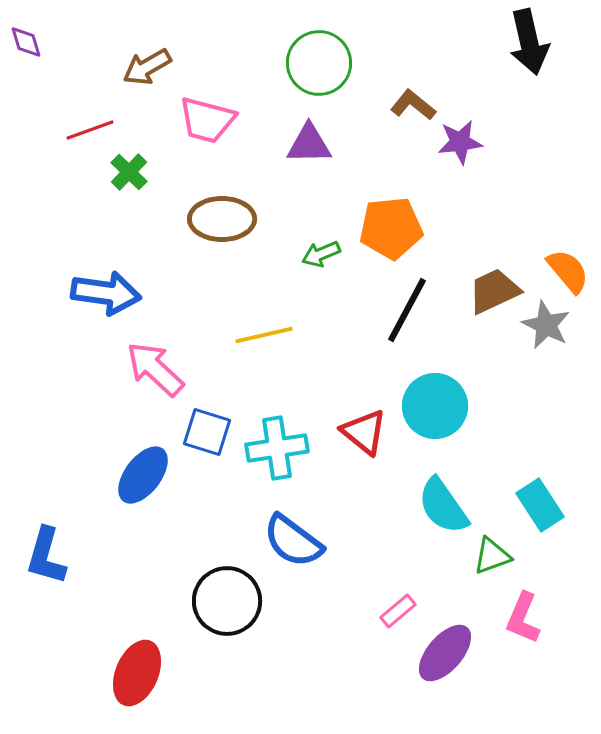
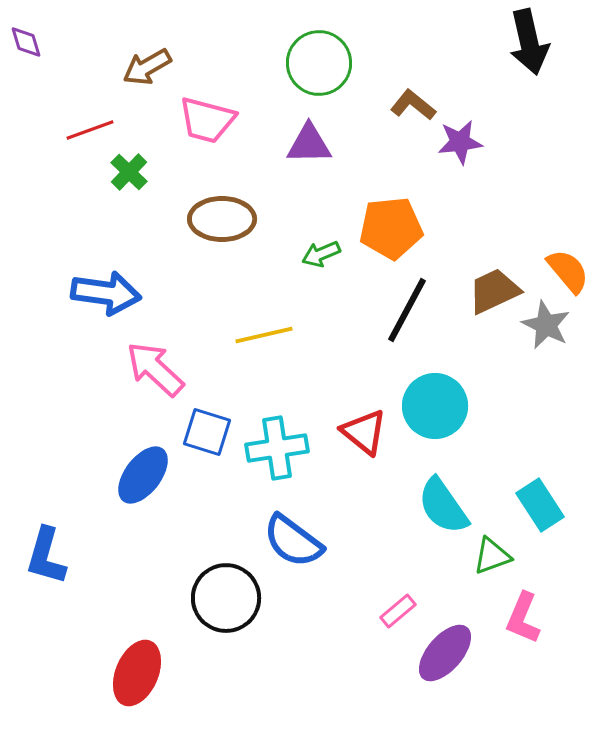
black circle: moved 1 px left, 3 px up
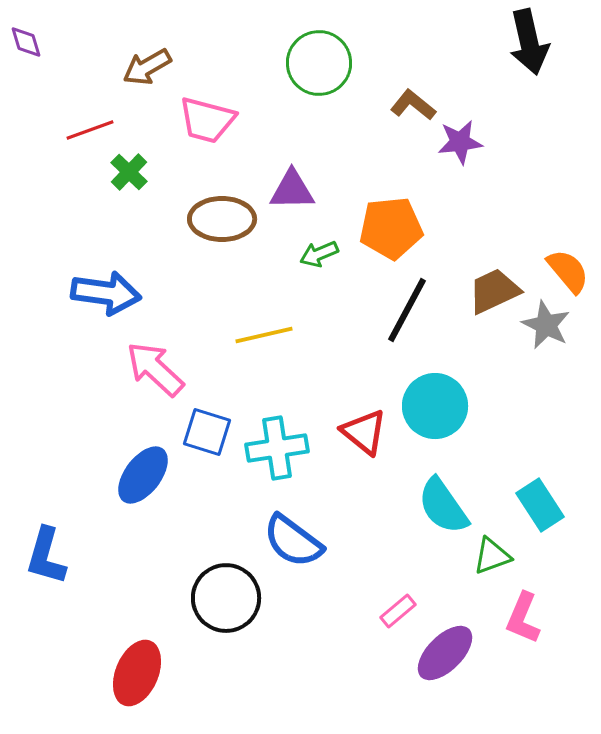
purple triangle: moved 17 px left, 46 px down
green arrow: moved 2 px left
purple ellipse: rotated 4 degrees clockwise
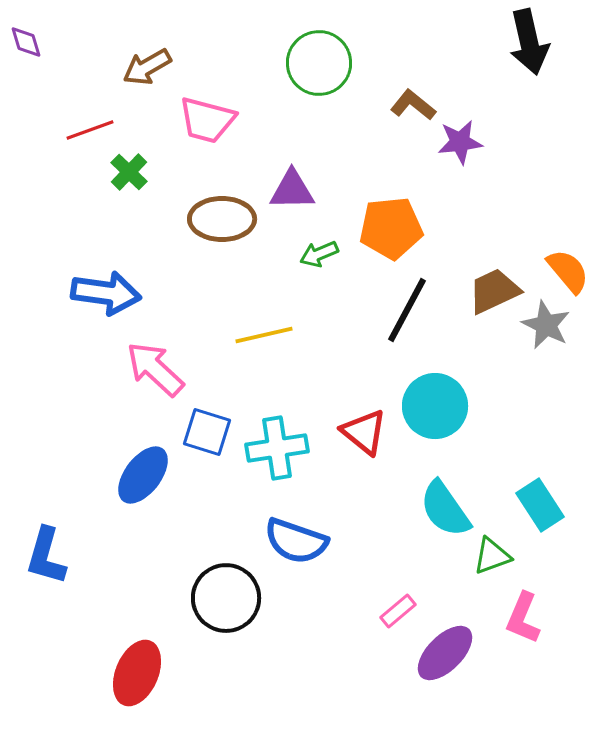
cyan semicircle: moved 2 px right, 3 px down
blue semicircle: moved 3 px right; rotated 18 degrees counterclockwise
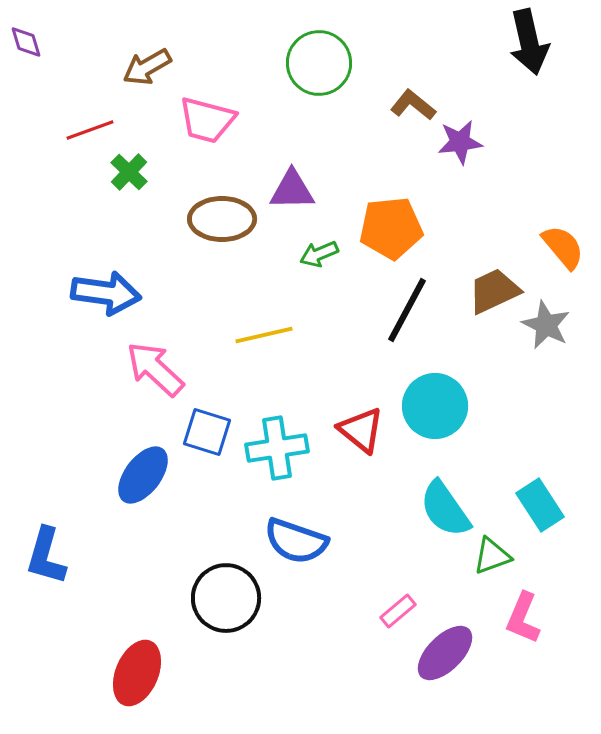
orange semicircle: moved 5 px left, 24 px up
red triangle: moved 3 px left, 2 px up
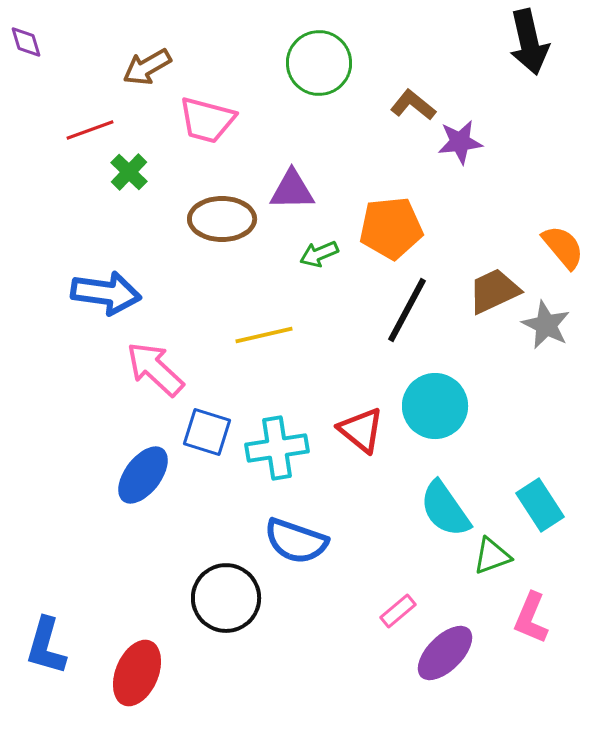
blue L-shape: moved 90 px down
pink L-shape: moved 8 px right
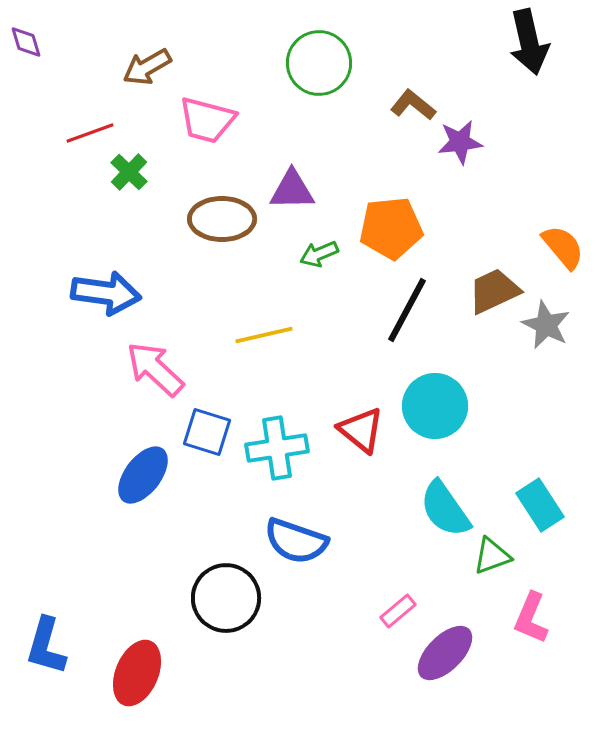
red line: moved 3 px down
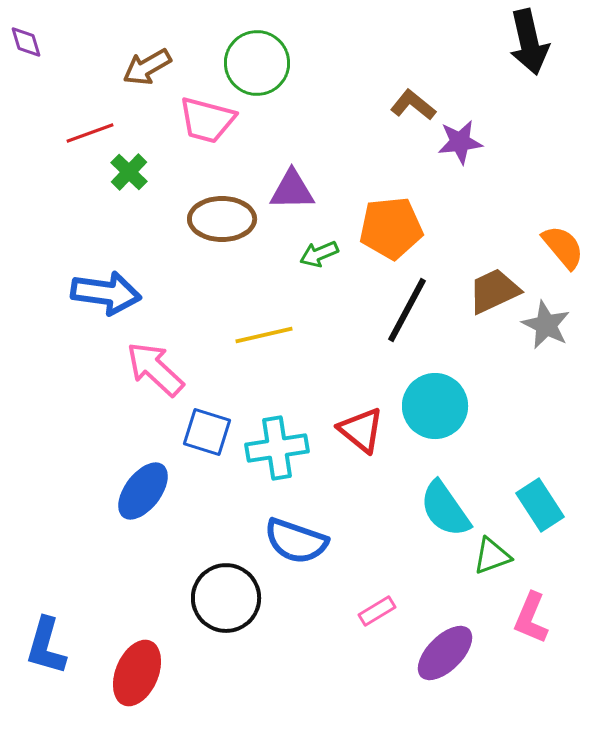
green circle: moved 62 px left
blue ellipse: moved 16 px down
pink rectangle: moved 21 px left; rotated 9 degrees clockwise
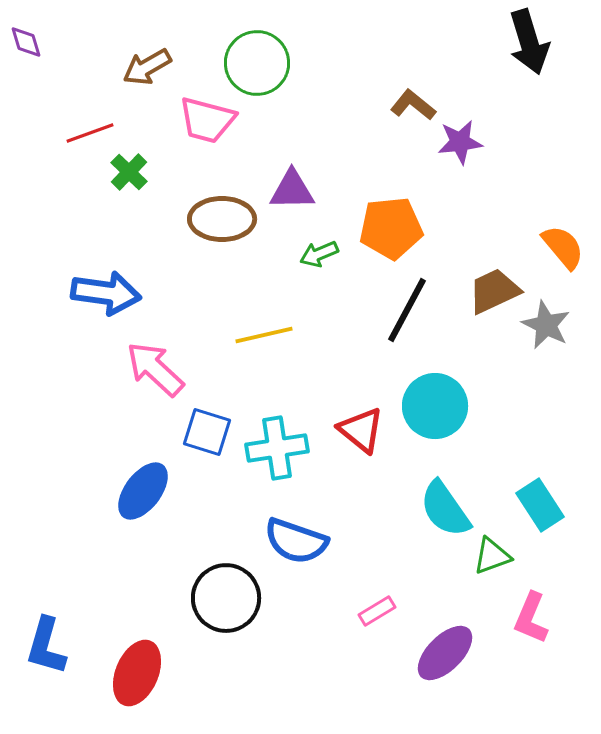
black arrow: rotated 4 degrees counterclockwise
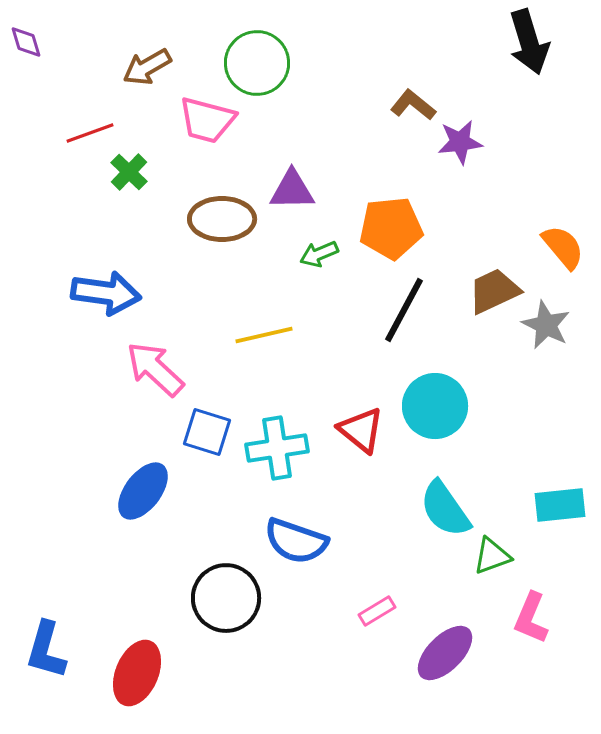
black line: moved 3 px left
cyan rectangle: moved 20 px right; rotated 63 degrees counterclockwise
blue L-shape: moved 4 px down
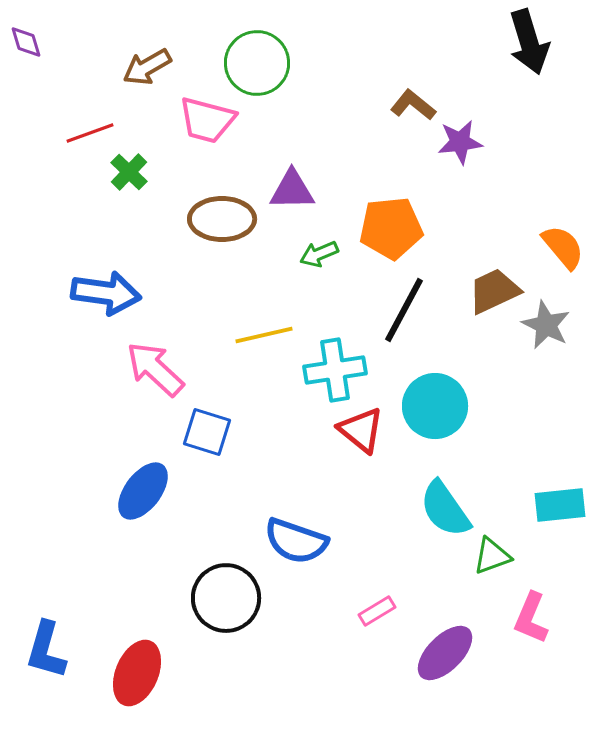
cyan cross: moved 58 px right, 78 px up
